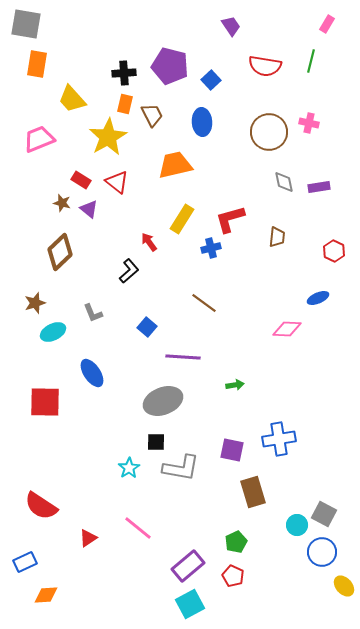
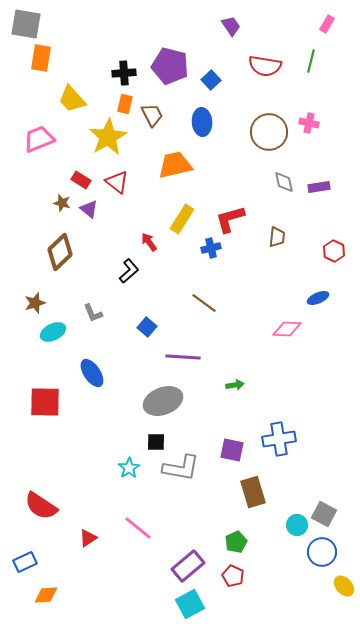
orange rectangle at (37, 64): moved 4 px right, 6 px up
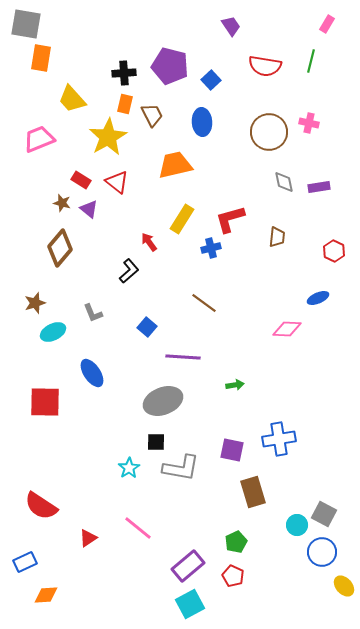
brown diamond at (60, 252): moved 4 px up; rotated 6 degrees counterclockwise
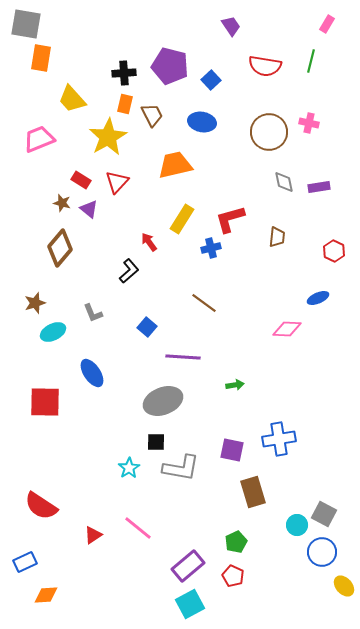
blue ellipse at (202, 122): rotated 76 degrees counterclockwise
red triangle at (117, 182): rotated 35 degrees clockwise
red triangle at (88, 538): moved 5 px right, 3 px up
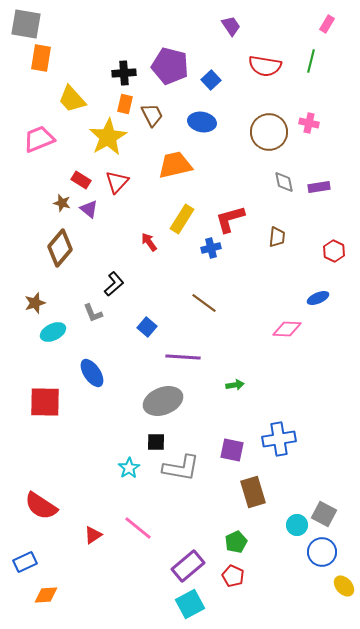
black L-shape at (129, 271): moved 15 px left, 13 px down
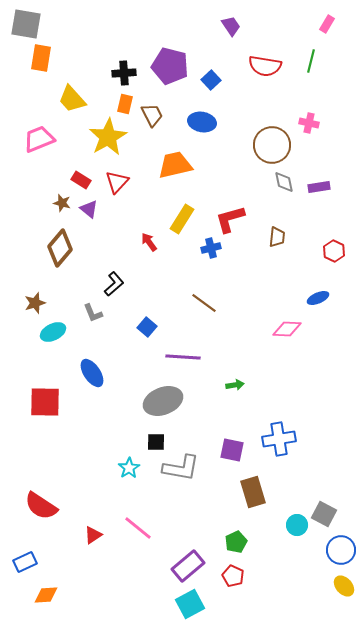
brown circle at (269, 132): moved 3 px right, 13 px down
blue circle at (322, 552): moved 19 px right, 2 px up
